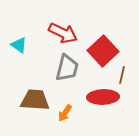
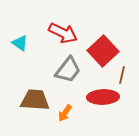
cyan triangle: moved 1 px right, 2 px up
gray trapezoid: moved 1 px right, 2 px down; rotated 24 degrees clockwise
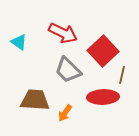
cyan triangle: moved 1 px left, 1 px up
gray trapezoid: rotated 96 degrees clockwise
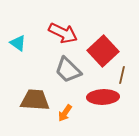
cyan triangle: moved 1 px left, 1 px down
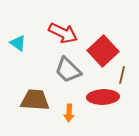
orange arrow: moved 4 px right; rotated 30 degrees counterclockwise
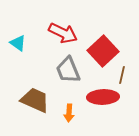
gray trapezoid: rotated 24 degrees clockwise
brown trapezoid: rotated 20 degrees clockwise
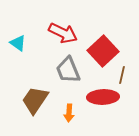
brown trapezoid: rotated 80 degrees counterclockwise
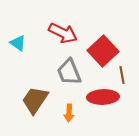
gray trapezoid: moved 1 px right, 2 px down
brown line: rotated 24 degrees counterclockwise
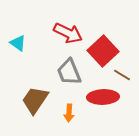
red arrow: moved 5 px right
brown line: rotated 48 degrees counterclockwise
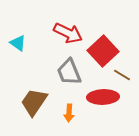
brown trapezoid: moved 1 px left, 2 px down
